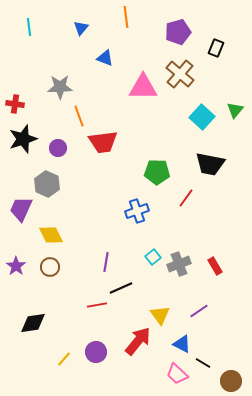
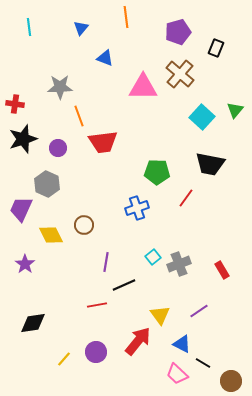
blue cross at (137, 211): moved 3 px up
purple star at (16, 266): moved 9 px right, 2 px up
red rectangle at (215, 266): moved 7 px right, 4 px down
brown circle at (50, 267): moved 34 px right, 42 px up
black line at (121, 288): moved 3 px right, 3 px up
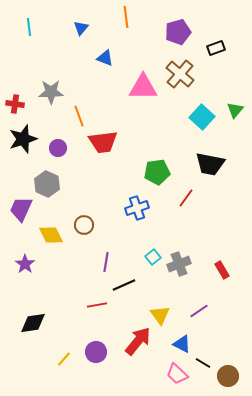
black rectangle at (216, 48): rotated 48 degrees clockwise
gray star at (60, 87): moved 9 px left, 5 px down
green pentagon at (157, 172): rotated 10 degrees counterclockwise
brown circle at (231, 381): moved 3 px left, 5 px up
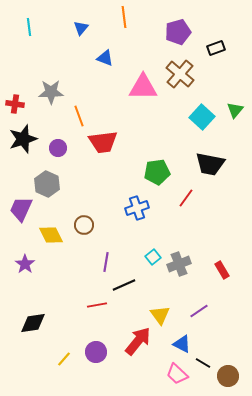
orange line at (126, 17): moved 2 px left
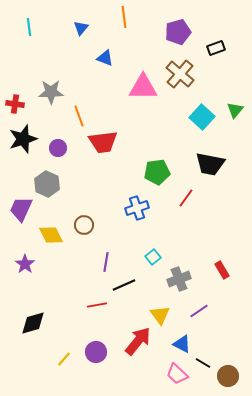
gray cross at (179, 264): moved 15 px down
black diamond at (33, 323): rotated 8 degrees counterclockwise
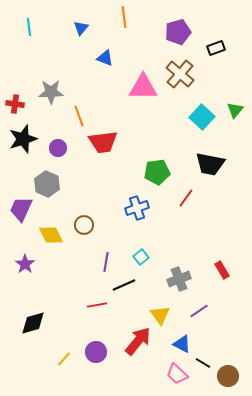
cyan square at (153, 257): moved 12 px left
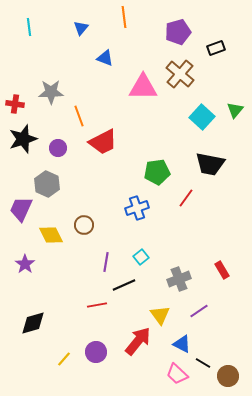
red trapezoid at (103, 142): rotated 20 degrees counterclockwise
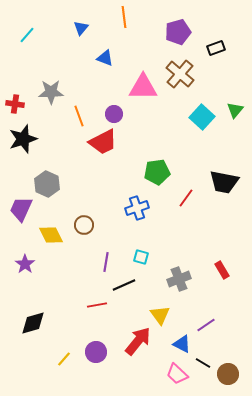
cyan line at (29, 27): moved 2 px left, 8 px down; rotated 48 degrees clockwise
purple circle at (58, 148): moved 56 px right, 34 px up
black trapezoid at (210, 164): moved 14 px right, 18 px down
cyan square at (141, 257): rotated 35 degrees counterclockwise
purple line at (199, 311): moved 7 px right, 14 px down
brown circle at (228, 376): moved 2 px up
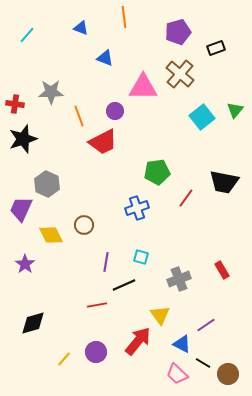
blue triangle at (81, 28): rotated 49 degrees counterclockwise
purple circle at (114, 114): moved 1 px right, 3 px up
cyan square at (202, 117): rotated 10 degrees clockwise
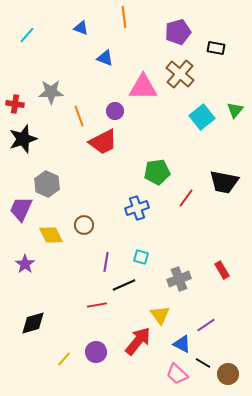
black rectangle at (216, 48): rotated 30 degrees clockwise
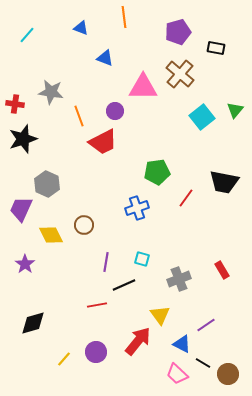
gray star at (51, 92): rotated 10 degrees clockwise
cyan square at (141, 257): moved 1 px right, 2 px down
